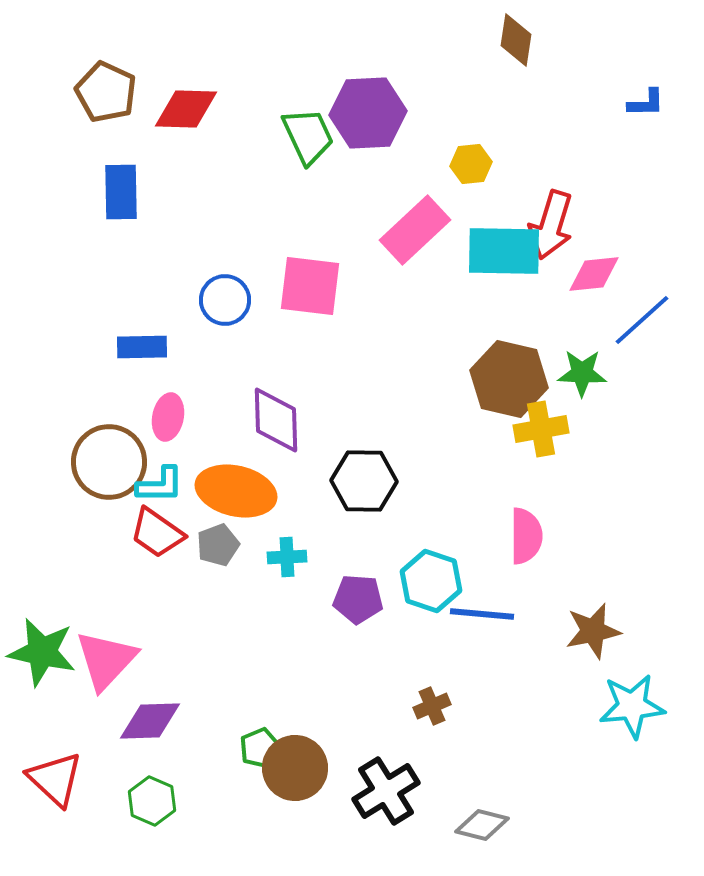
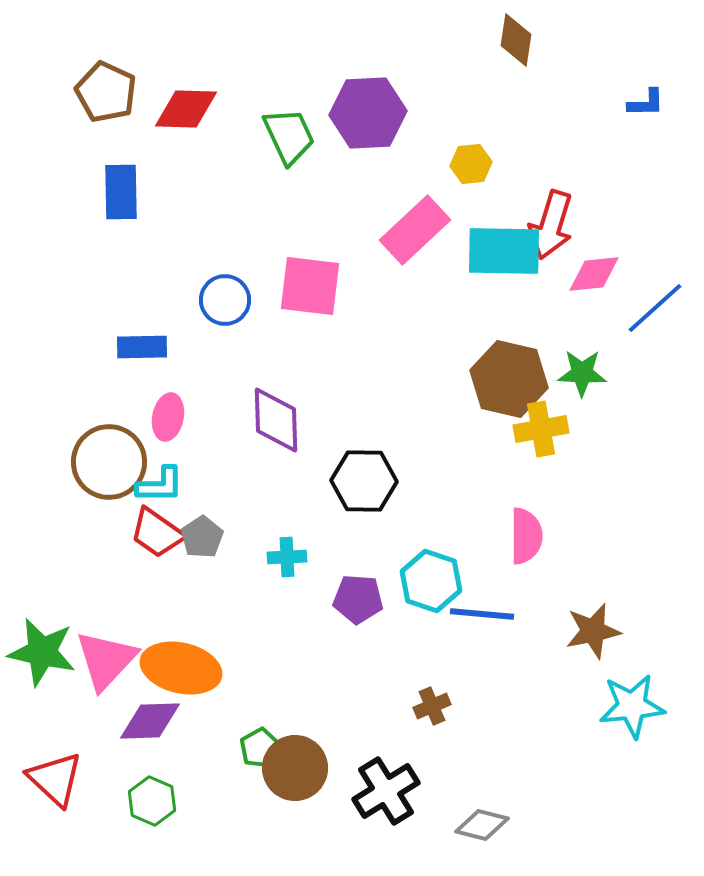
green trapezoid at (308, 136): moved 19 px left
blue line at (642, 320): moved 13 px right, 12 px up
orange ellipse at (236, 491): moved 55 px left, 177 px down
gray pentagon at (218, 545): moved 16 px left, 8 px up; rotated 12 degrees counterclockwise
green pentagon at (260, 748): rotated 6 degrees counterclockwise
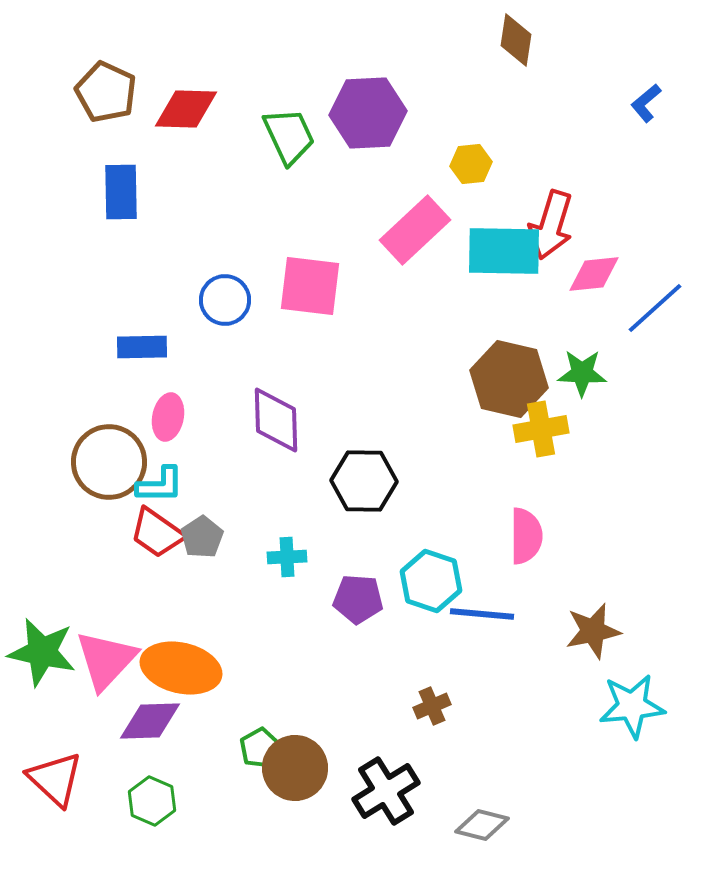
blue L-shape at (646, 103): rotated 141 degrees clockwise
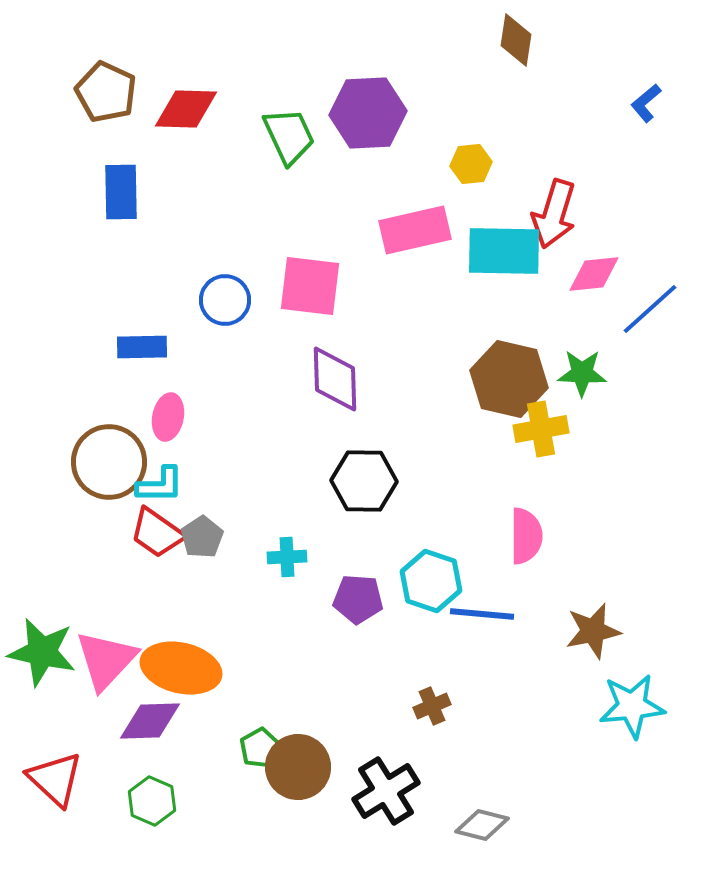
red arrow at (551, 225): moved 3 px right, 11 px up
pink rectangle at (415, 230): rotated 30 degrees clockwise
blue line at (655, 308): moved 5 px left, 1 px down
purple diamond at (276, 420): moved 59 px right, 41 px up
brown circle at (295, 768): moved 3 px right, 1 px up
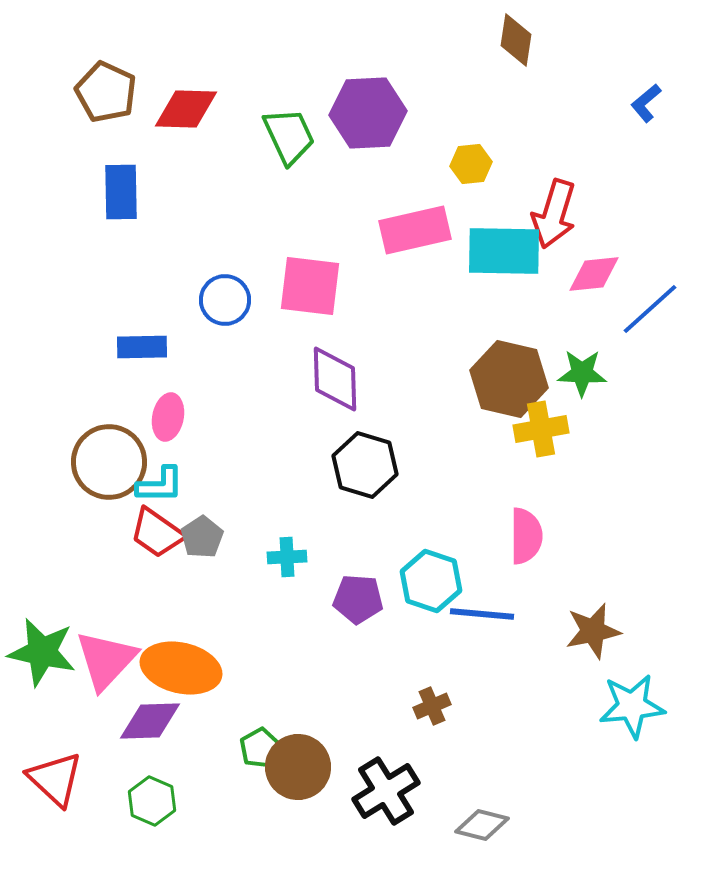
black hexagon at (364, 481): moved 1 px right, 16 px up; rotated 16 degrees clockwise
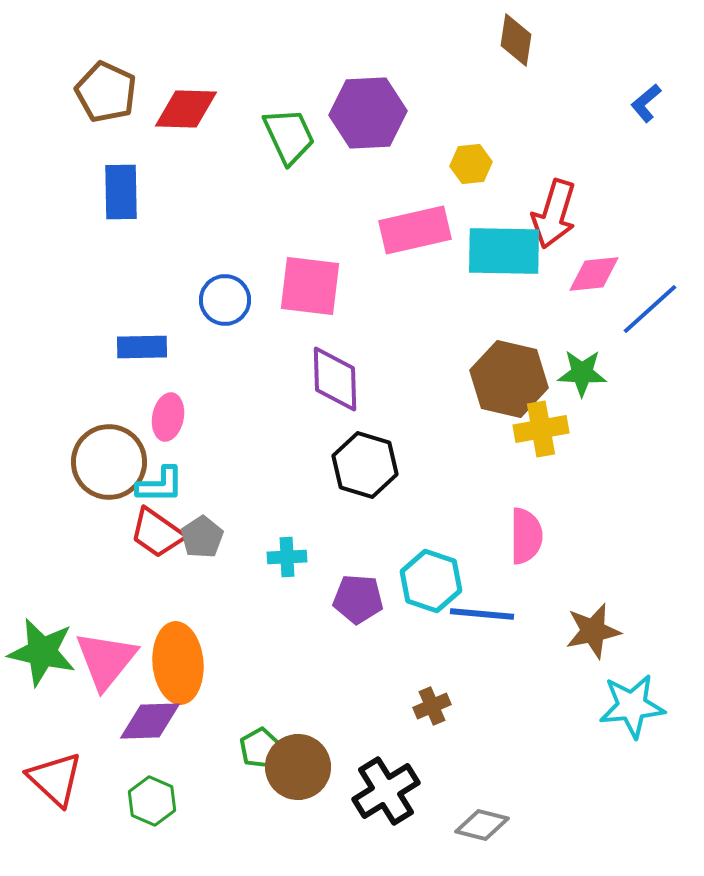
pink triangle at (106, 660): rotated 4 degrees counterclockwise
orange ellipse at (181, 668): moved 3 px left, 5 px up; rotated 72 degrees clockwise
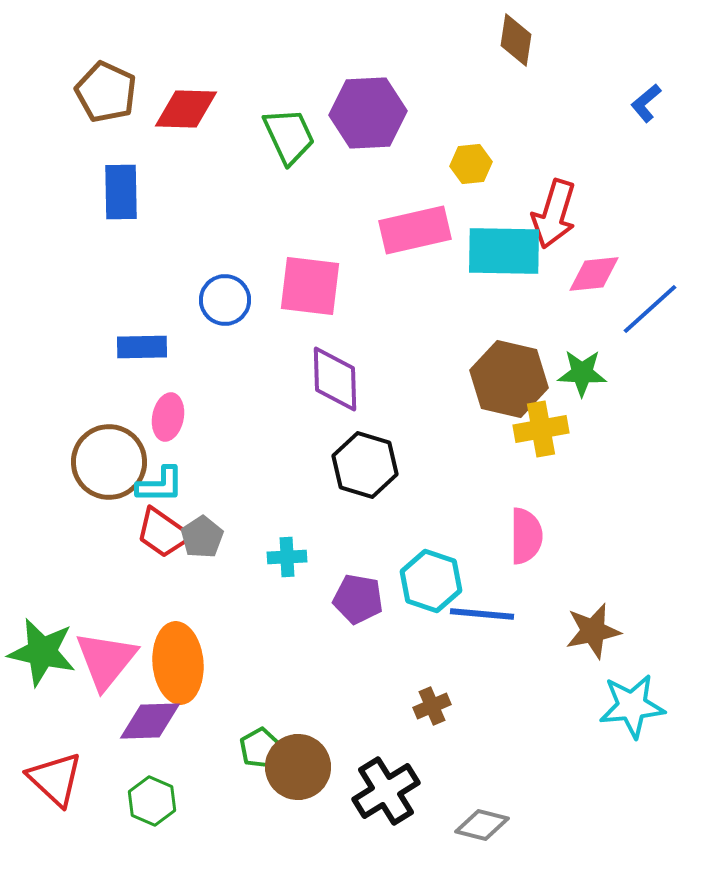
red trapezoid at (157, 533): moved 6 px right
purple pentagon at (358, 599): rotated 6 degrees clockwise
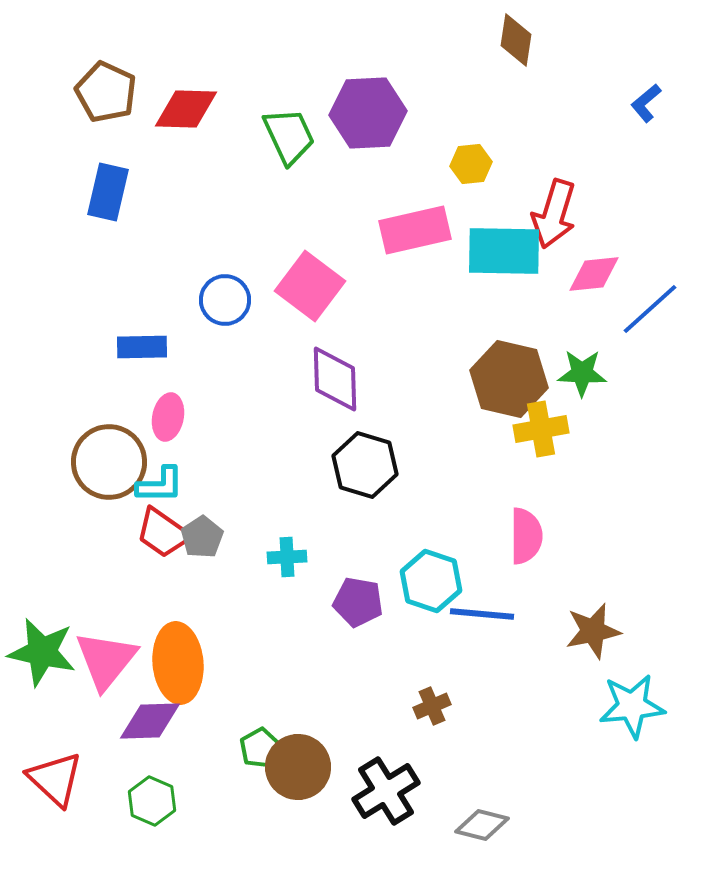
blue rectangle at (121, 192): moved 13 px left; rotated 14 degrees clockwise
pink square at (310, 286): rotated 30 degrees clockwise
purple pentagon at (358, 599): moved 3 px down
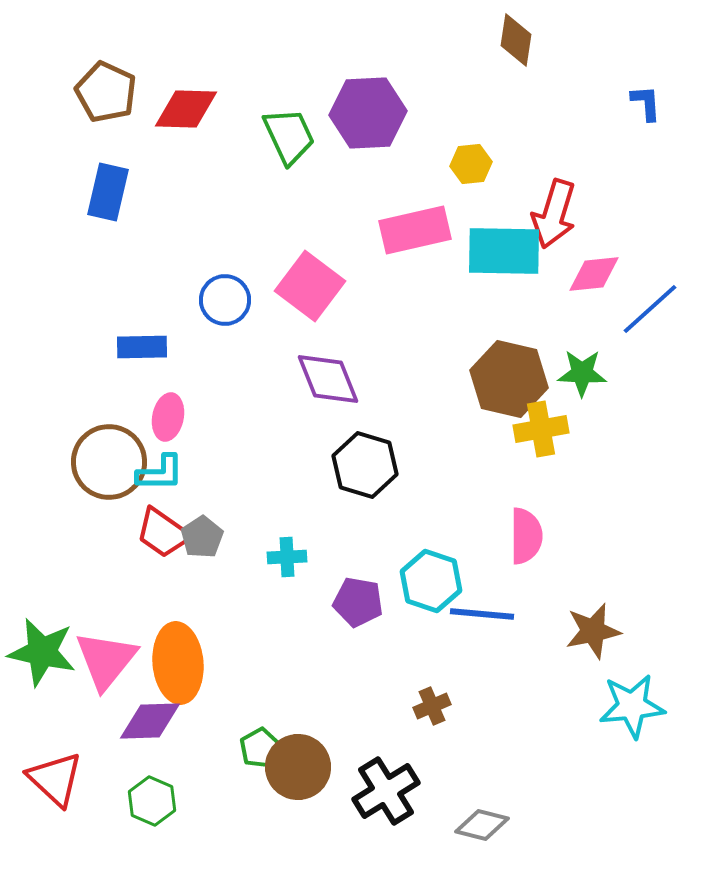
blue L-shape at (646, 103): rotated 126 degrees clockwise
purple diamond at (335, 379): moved 7 px left; rotated 20 degrees counterclockwise
cyan L-shape at (160, 485): moved 12 px up
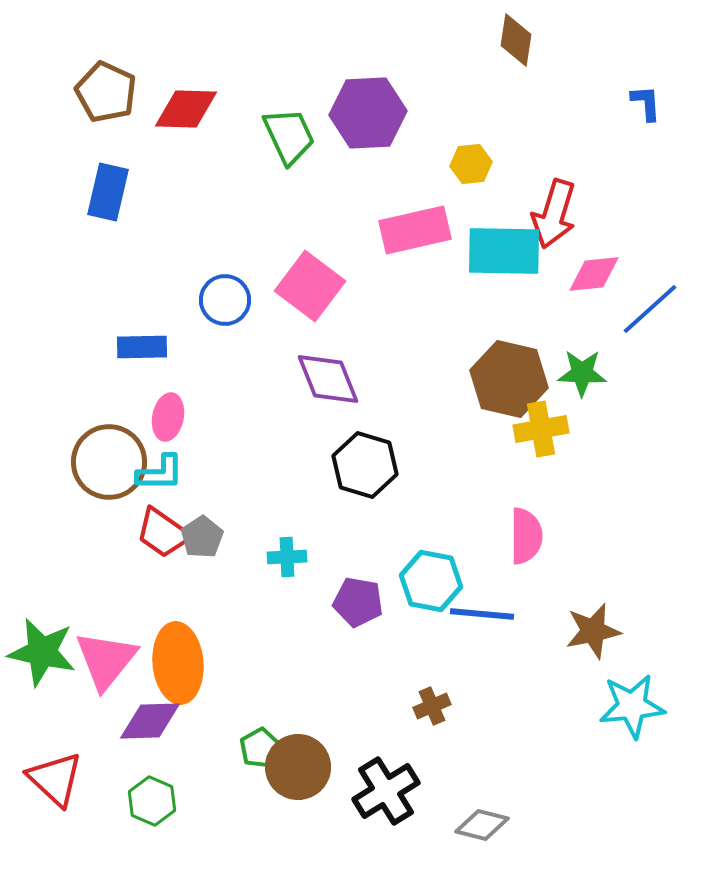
cyan hexagon at (431, 581): rotated 8 degrees counterclockwise
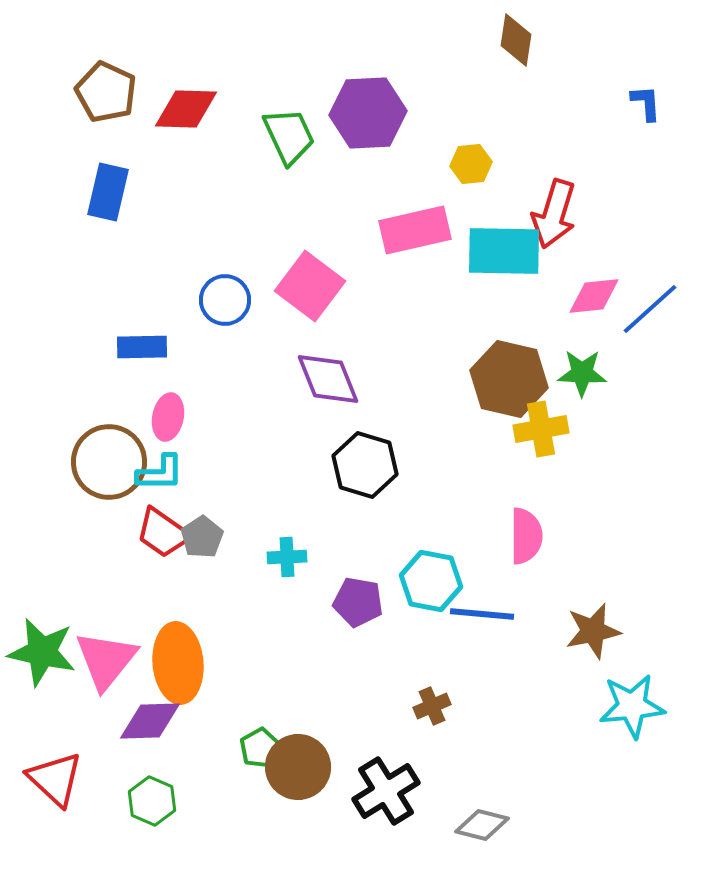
pink diamond at (594, 274): moved 22 px down
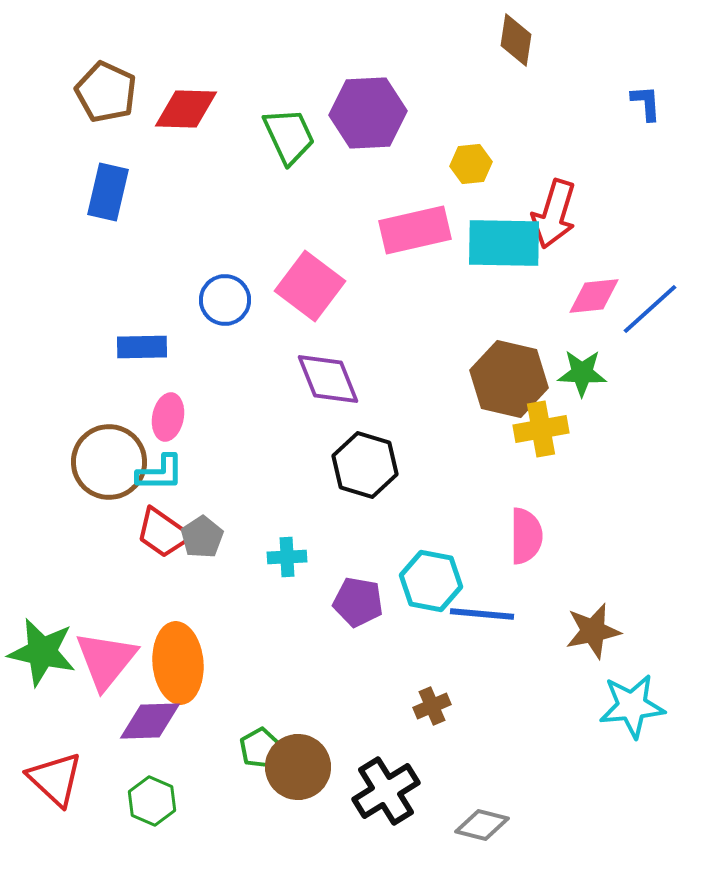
cyan rectangle at (504, 251): moved 8 px up
